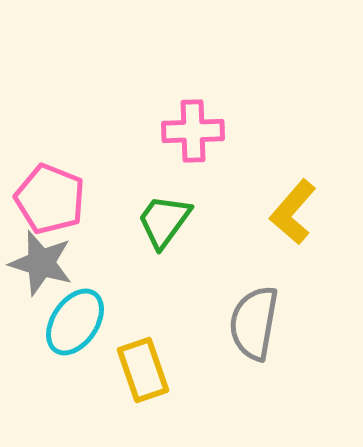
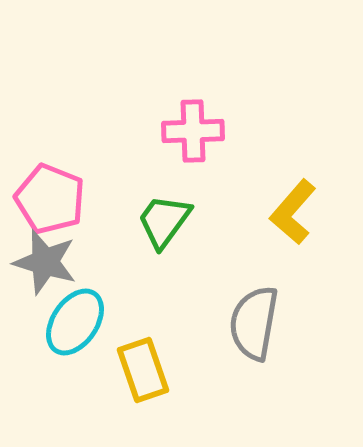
gray star: moved 4 px right, 1 px up
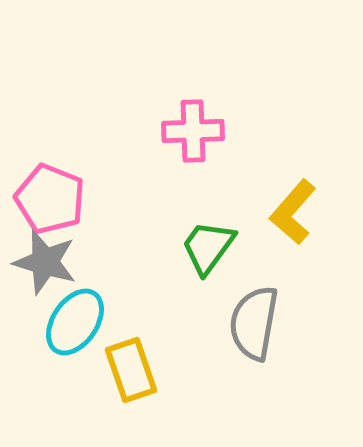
green trapezoid: moved 44 px right, 26 px down
yellow rectangle: moved 12 px left
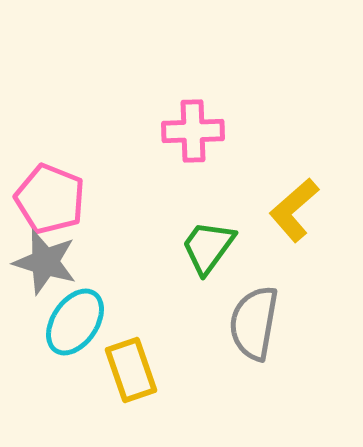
yellow L-shape: moved 1 px right, 2 px up; rotated 8 degrees clockwise
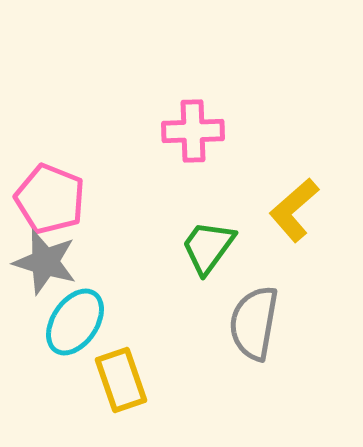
yellow rectangle: moved 10 px left, 10 px down
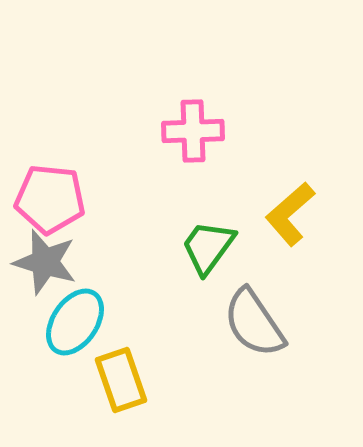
pink pentagon: rotated 16 degrees counterclockwise
yellow L-shape: moved 4 px left, 4 px down
gray semicircle: rotated 44 degrees counterclockwise
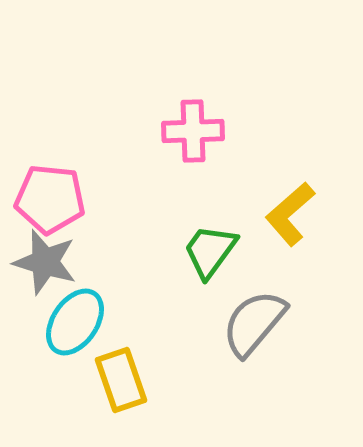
green trapezoid: moved 2 px right, 4 px down
gray semicircle: rotated 74 degrees clockwise
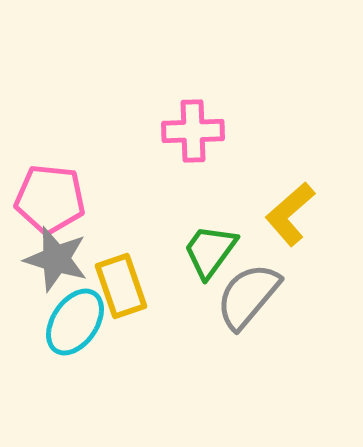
gray star: moved 11 px right, 3 px up
gray semicircle: moved 6 px left, 27 px up
yellow rectangle: moved 94 px up
